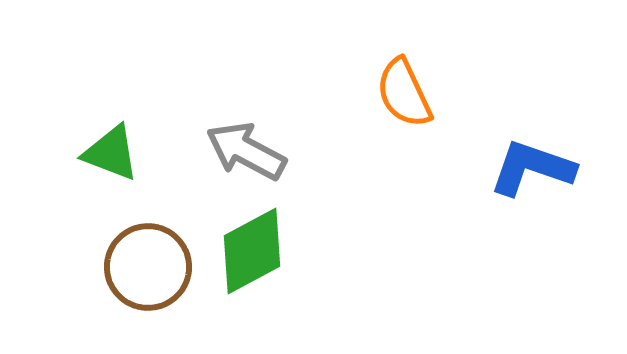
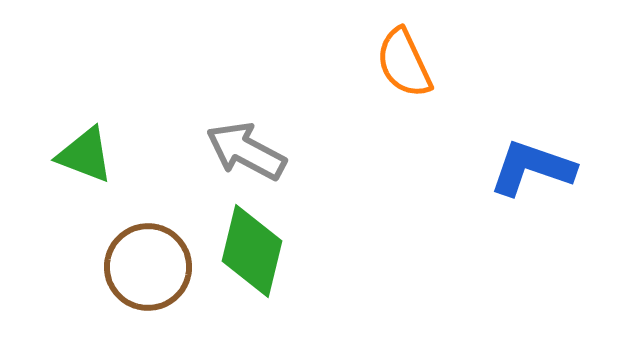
orange semicircle: moved 30 px up
green triangle: moved 26 px left, 2 px down
green diamond: rotated 48 degrees counterclockwise
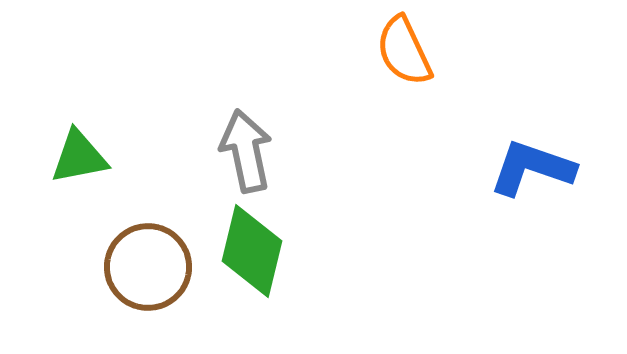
orange semicircle: moved 12 px up
gray arrow: rotated 50 degrees clockwise
green triangle: moved 6 px left, 2 px down; rotated 32 degrees counterclockwise
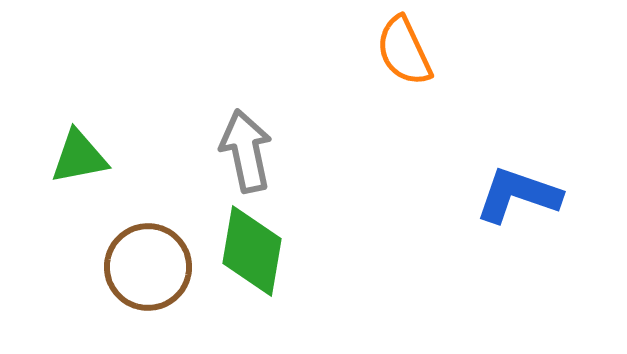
blue L-shape: moved 14 px left, 27 px down
green diamond: rotated 4 degrees counterclockwise
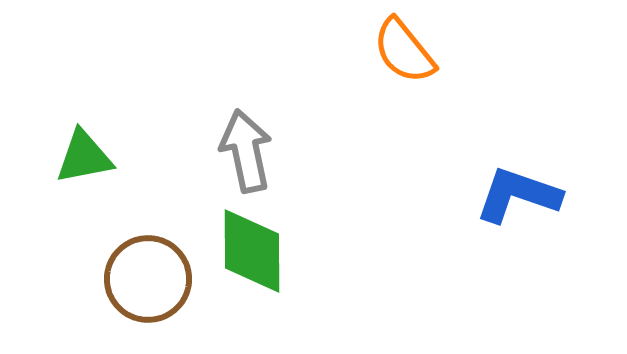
orange semicircle: rotated 14 degrees counterclockwise
green triangle: moved 5 px right
green diamond: rotated 10 degrees counterclockwise
brown circle: moved 12 px down
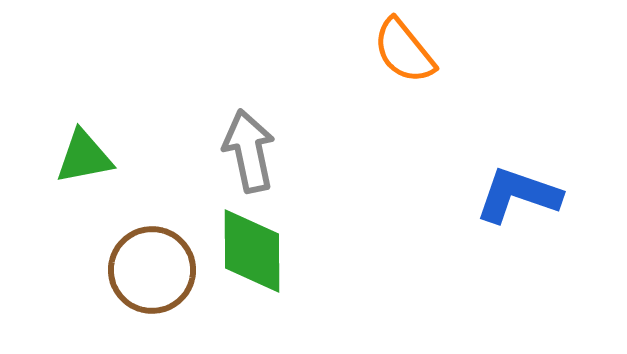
gray arrow: moved 3 px right
brown circle: moved 4 px right, 9 px up
